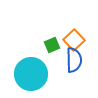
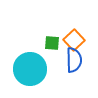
green square: moved 2 px up; rotated 28 degrees clockwise
cyan circle: moved 1 px left, 5 px up
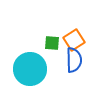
orange square: rotated 10 degrees clockwise
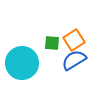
blue semicircle: rotated 120 degrees counterclockwise
cyan circle: moved 8 px left, 6 px up
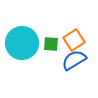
green square: moved 1 px left, 1 px down
cyan circle: moved 20 px up
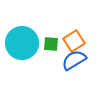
orange square: moved 1 px down
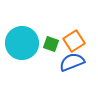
green square: rotated 14 degrees clockwise
blue semicircle: moved 2 px left, 2 px down; rotated 10 degrees clockwise
